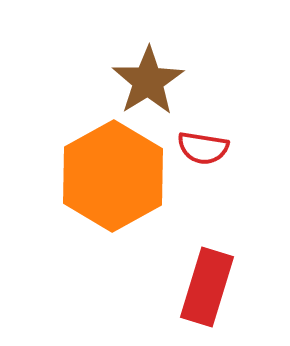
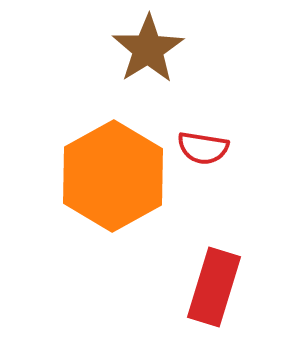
brown star: moved 32 px up
red rectangle: moved 7 px right
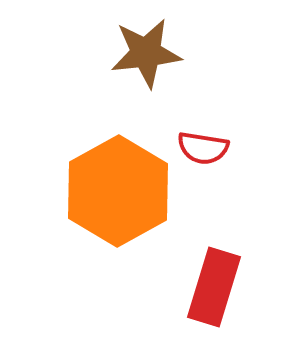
brown star: moved 2 px left, 4 px down; rotated 26 degrees clockwise
orange hexagon: moved 5 px right, 15 px down
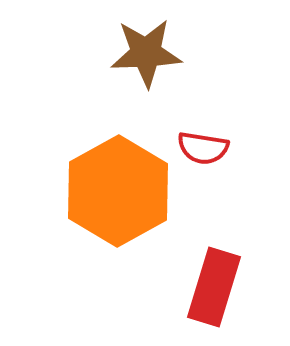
brown star: rotated 4 degrees clockwise
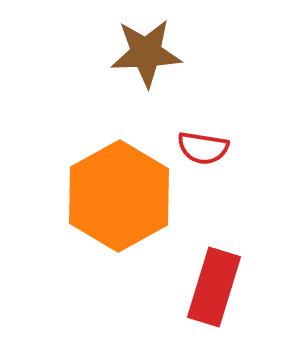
orange hexagon: moved 1 px right, 5 px down
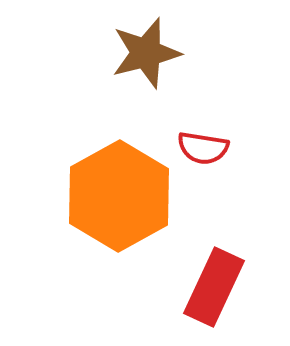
brown star: rotated 12 degrees counterclockwise
red rectangle: rotated 8 degrees clockwise
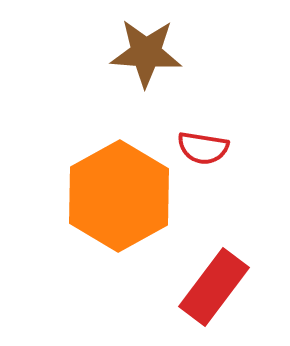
brown star: rotated 18 degrees clockwise
red rectangle: rotated 12 degrees clockwise
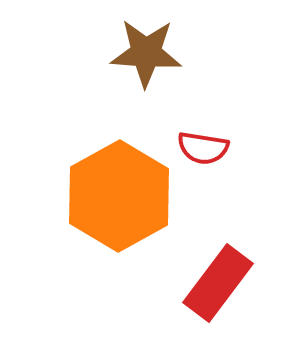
red rectangle: moved 4 px right, 4 px up
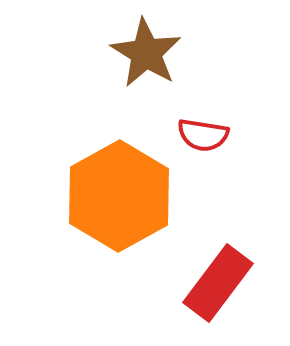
brown star: rotated 28 degrees clockwise
red semicircle: moved 13 px up
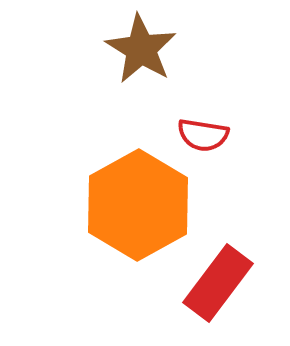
brown star: moved 5 px left, 4 px up
orange hexagon: moved 19 px right, 9 px down
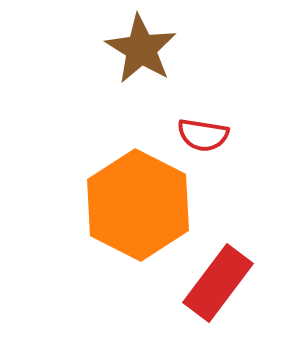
orange hexagon: rotated 4 degrees counterclockwise
